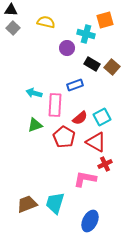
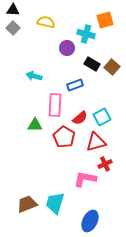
black triangle: moved 2 px right
cyan arrow: moved 17 px up
green triangle: rotated 21 degrees clockwise
red triangle: rotated 45 degrees counterclockwise
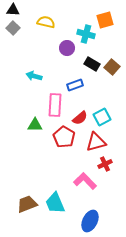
pink L-shape: moved 2 px down; rotated 35 degrees clockwise
cyan trapezoid: rotated 40 degrees counterclockwise
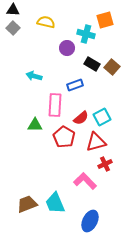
red semicircle: moved 1 px right
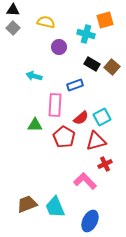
purple circle: moved 8 px left, 1 px up
red triangle: moved 1 px up
cyan trapezoid: moved 4 px down
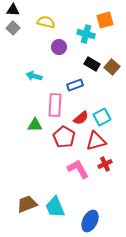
pink L-shape: moved 7 px left, 12 px up; rotated 15 degrees clockwise
